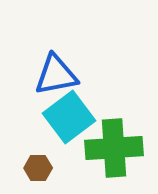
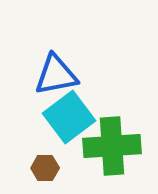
green cross: moved 2 px left, 2 px up
brown hexagon: moved 7 px right
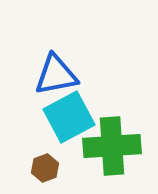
cyan square: rotated 9 degrees clockwise
brown hexagon: rotated 20 degrees counterclockwise
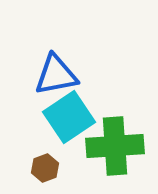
cyan square: rotated 6 degrees counterclockwise
green cross: moved 3 px right
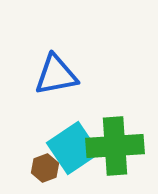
cyan square: moved 4 px right, 31 px down
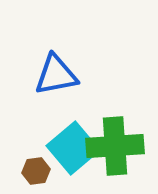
cyan square: rotated 6 degrees counterclockwise
brown hexagon: moved 9 px left, 3 px down; rotated 12 degrees clockwise
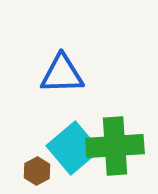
blue triangle: moved 6 px right, 1 px up; rotated 9 degrees clockwise
brown hexagon: moved 1 px right; rotated 20 degrees counterclockwise
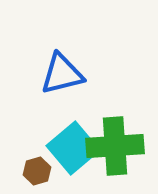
blue triangle: rotated 12 degrees counterclockwise
brown hexagon: rotated 12 degrees clockwise
